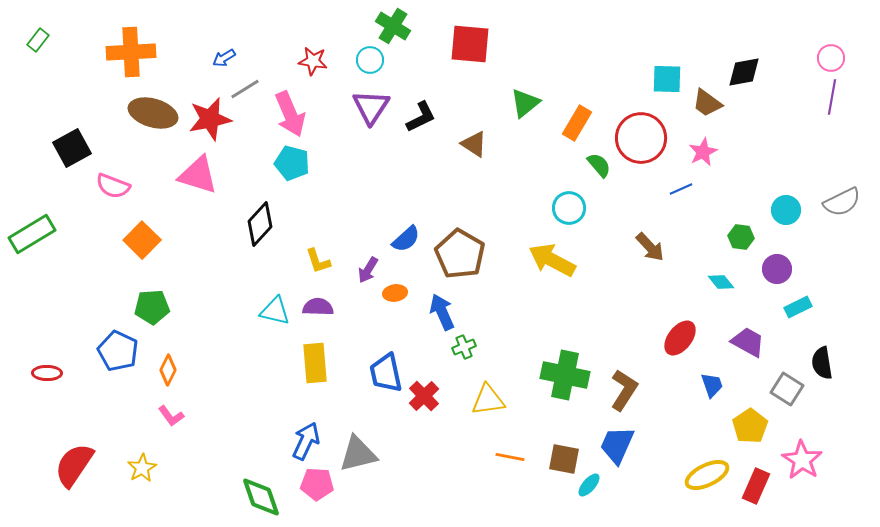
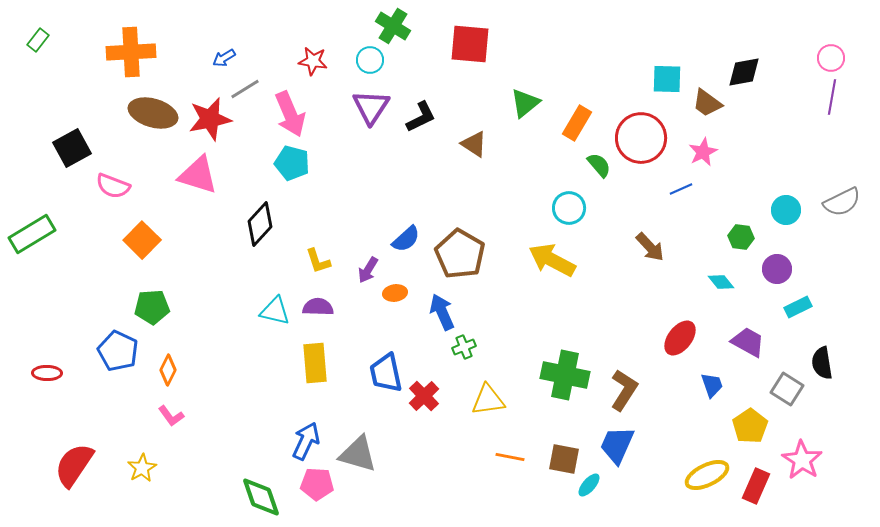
gray triangle at (358, 454): rotated 30 degrees clockwise
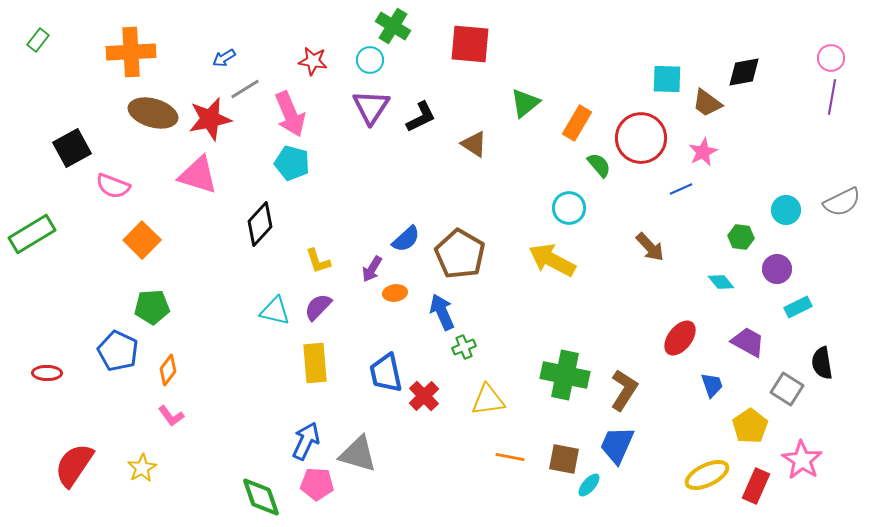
purple arrow at (368, 270): moved 4 px right, 1 px up
purple semicircle at (318, 307): rotated 48 degrees counterclockwise
orange diamond at (168, 370): rotated 12 degrees clockwise
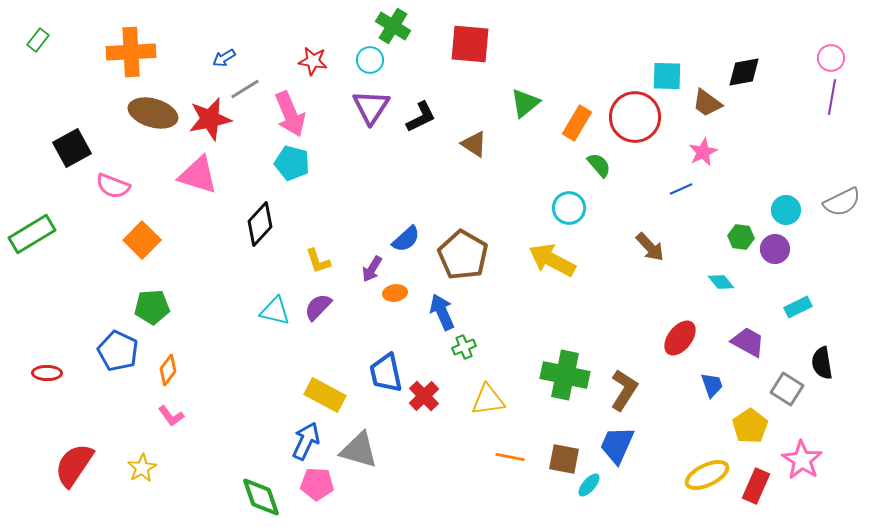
cyan square at (667, 79): moved 3 px up
red circle at (641, 138): moved 6 px left, 21 px up
brown pentagon at (460, 254): moved 3 px right, 1 px down
purple circle at (777, 269): moved 2 px left, 20 px up
yellow rectangle at (315, 363): moved 10 px right, 32 px down; rotated 57 degrees counterclockwise
gray triangle at (358, 454): moved 1 px right, 4 px up
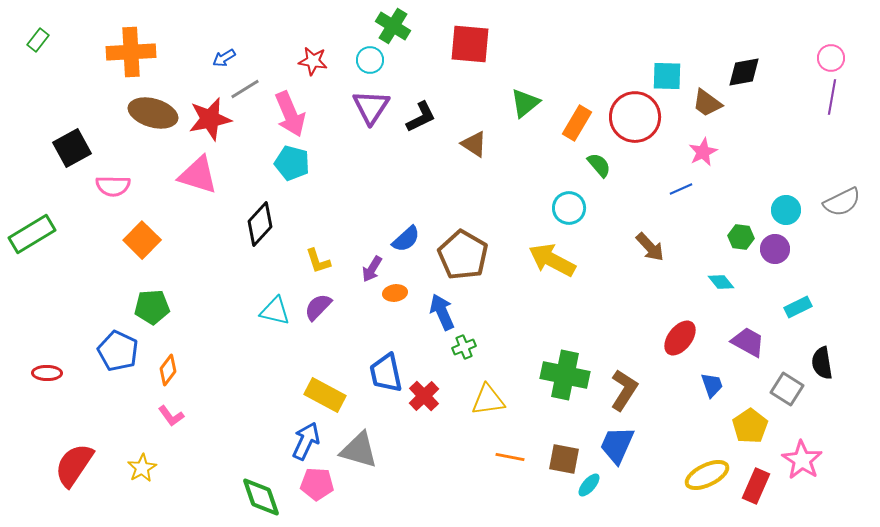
pink semicircle at (113, 186): rotated 20 degrees counterclockwise
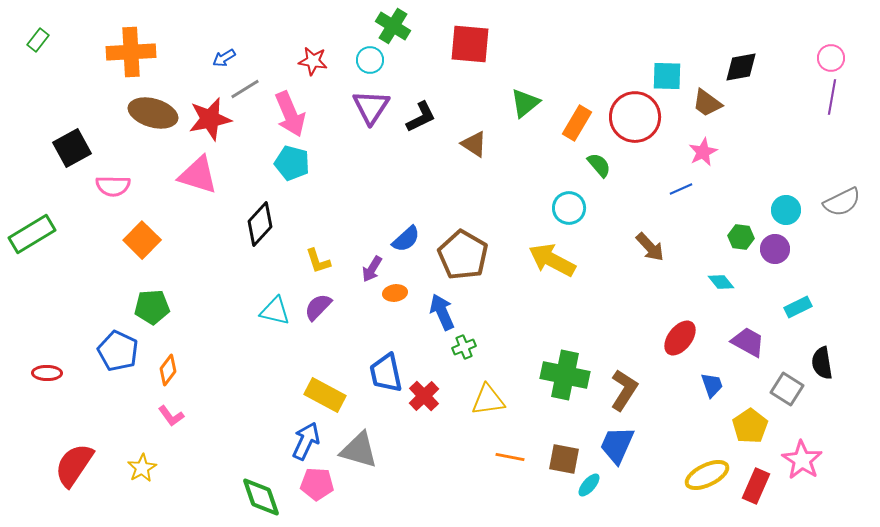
black diamond at (744, 72): moved 3 px left, 5 px up
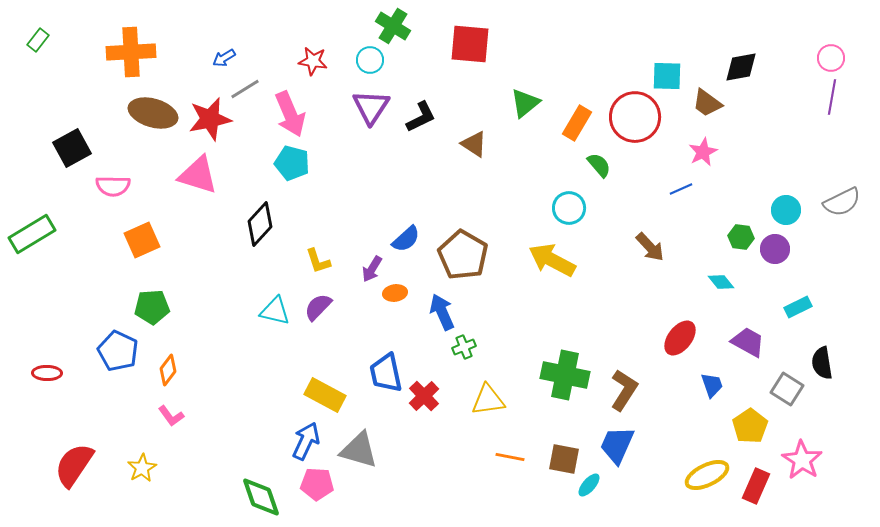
orange square at (142, 240): rotated 21 degrees clockwise
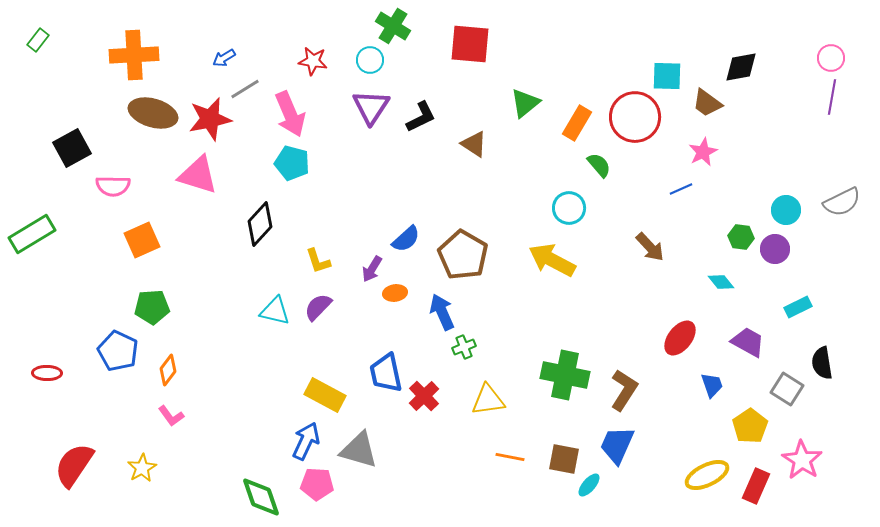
orange cross at (131, 52): moved 3 px right, 3 px down
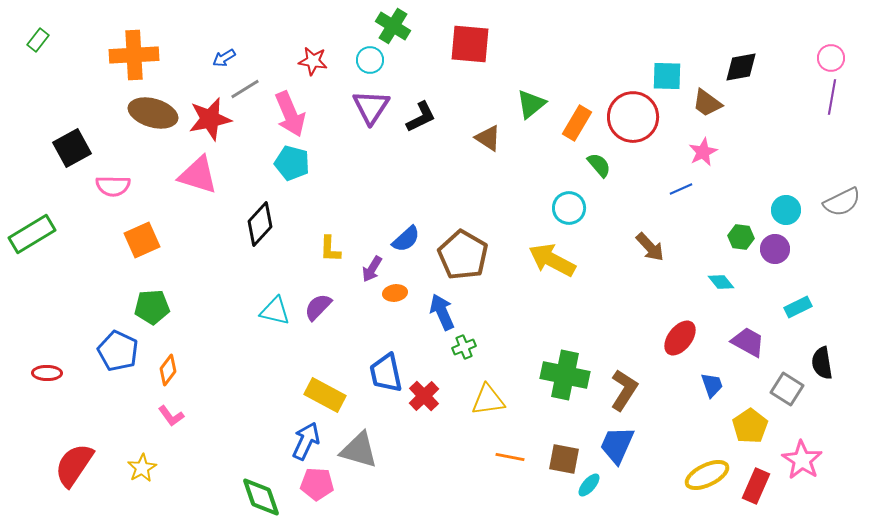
green triangle at (525, 103): moved 6 px right, 1 px down
red circle at (635, 117): moved 2 px left
brown triangle at (474, 144): moved 14 px right, 6 px up
yellow L-shape at (318, 261): moved 12 px right, 12 px up; rotated 20 degrees clockwise
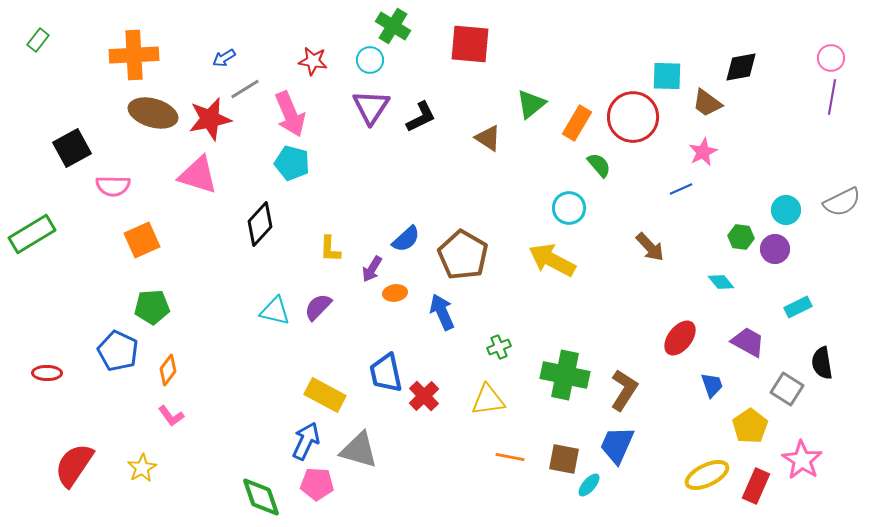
green cross at (464, 347): moved 35 px right
